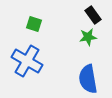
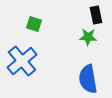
black rectangle: moved 3 px right; rotated 24 degrees clockwise
green star: rotated 12 degrees clockwise
blue cross: moved 5 px left; rotated 20 degrees clockwise
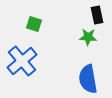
black rectangle: moved 1 px right
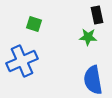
blue cross: rotated 16 degrees clockwise
blue semicircle: moved 5 px right, 1 px down
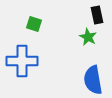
green star: rotated 24 degrees clockwise
blue cross: rotated 24 degrees clockwise
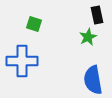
green star: rotated 18 degrees clockwise
